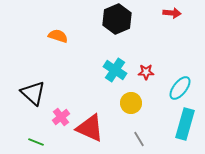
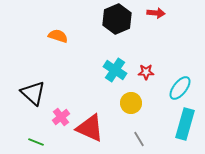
red arrow: moved 16 px left
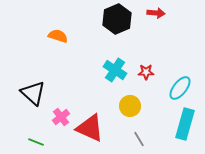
yellow circle: moved 1 px left, 3 px down
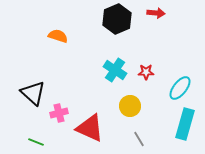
pink cross: moved 2 px left, 4 px up; rotated 24 degrees clockwise
